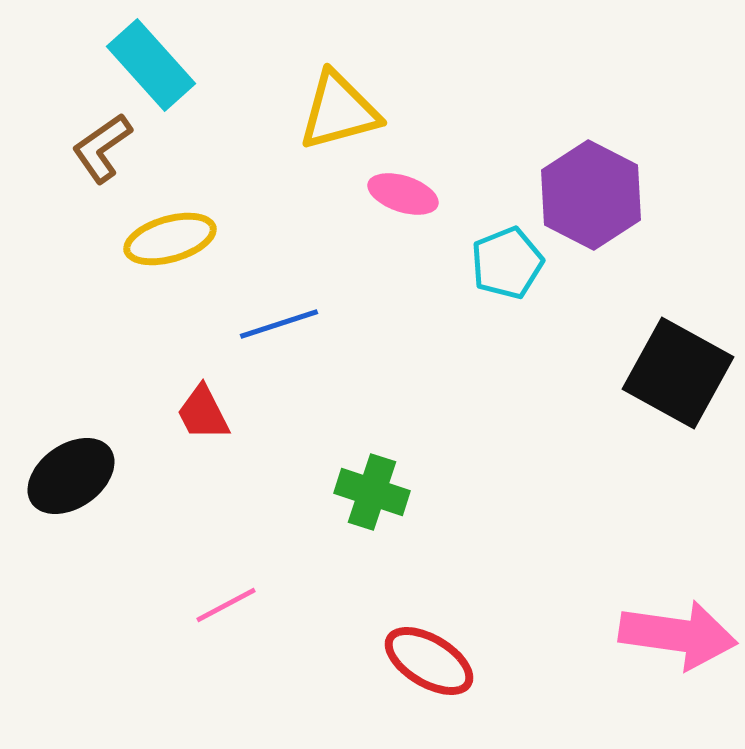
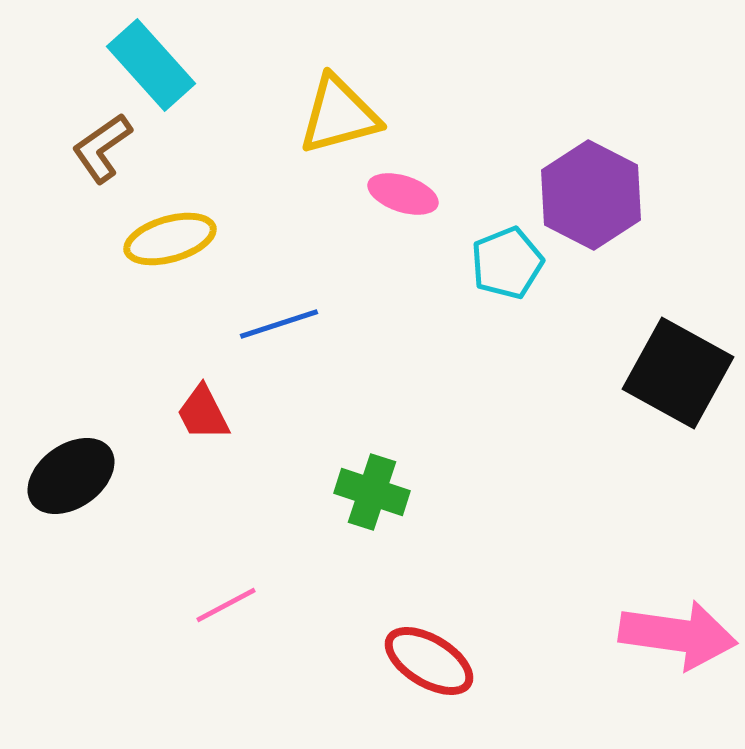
yellow triangle: moved 4 px down
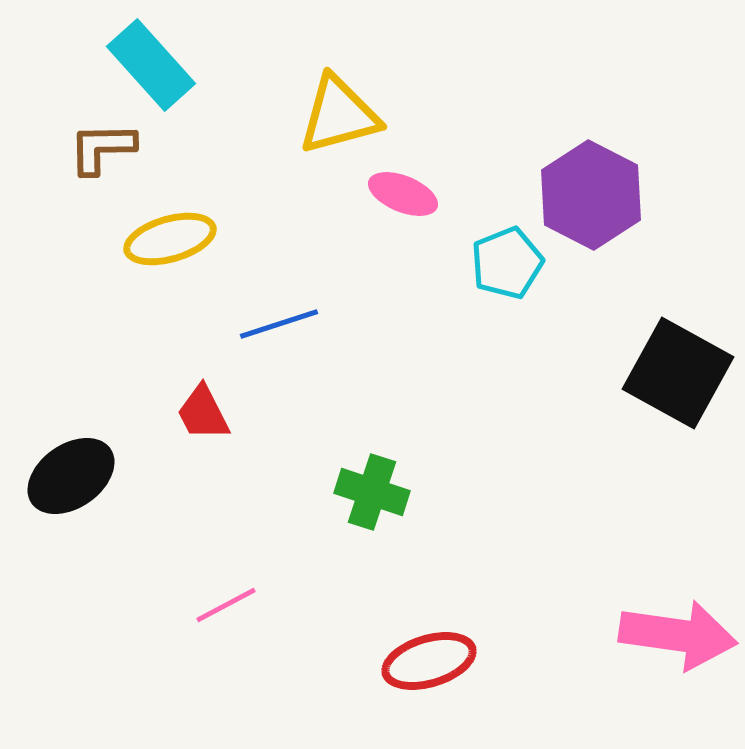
brown L-shape: rotated 34 degrees clockwise
pink ellipse: rotated 4 degrees clockwise
red ellipse: rotated 48 degrees counterclockwise
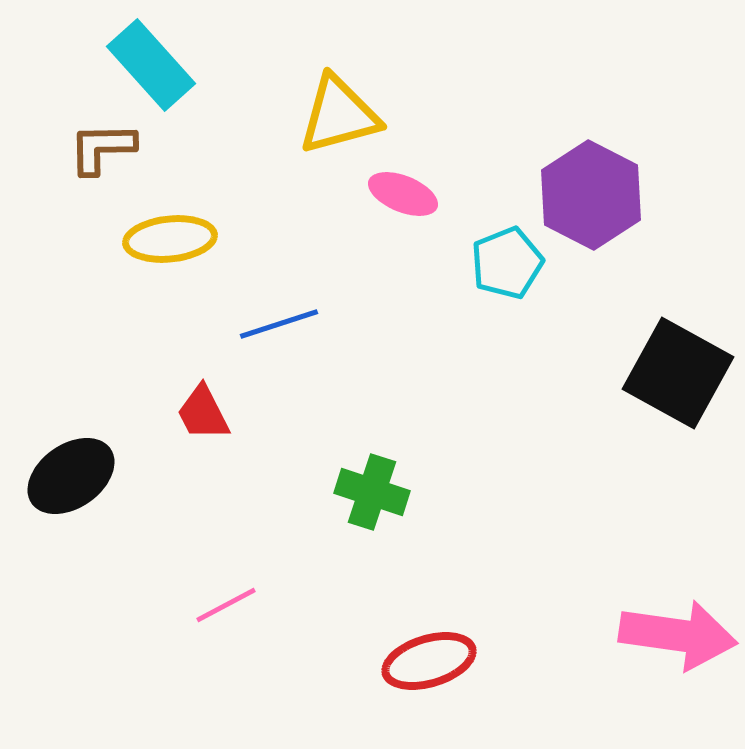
yellow ellipse: rotated 10 degrees clockwise
